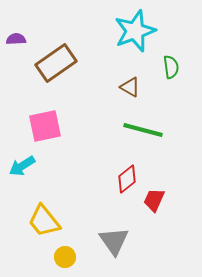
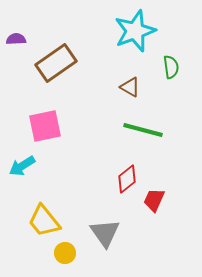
gray triangle: moved 9 px left, 8 px up
yellow circle: moved 4 px up
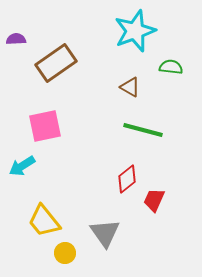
green semicircle: rotated 75 degrees counterclockwise
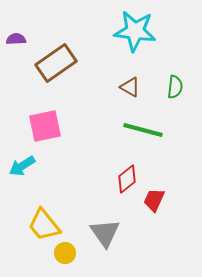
cyan star: rotated 27 degrees clockwise
green semicircle: moved 4 px right, 20 px down; rotated 90 degrees clockwise
yellow trapezoid: moved 4 px down
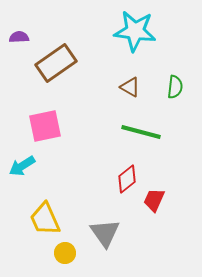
purple semicircle: moved 3 px right, 2 px up
green line: moved 2 px left, 2 px down
yellow trapezoid: moved 1 px right, 6 px up; rotated 15 degrees clockwise
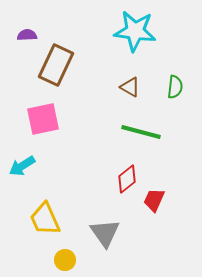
purple semicircle: moved 8 px right, 2 px up
brown rectangle: moved 2 px down; rotated 30 degrees counterclockwise
pink square: moved 2 px left, 7 px up
yellow circle: moved 7 px down
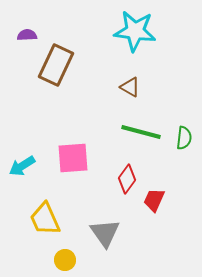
green semicircle: moved 9 px right, 51 px down
pink square: moved 30 px right, 39 px down; rotated 8 degrees clockwise
red diamond: rotated 16 degrees counterclockwise
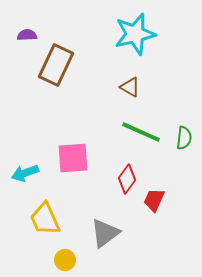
cyan star: moved 3 px down; rotated 21 degrees counterclockwise
green line: rotated 9 degrees clockwise
cyan arrow: moved 3 px right, 7 px down; rotated 12 degrees clockwise
gray triangle: rotated 28 degrees clockwise
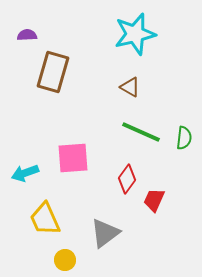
brown rectangle: moved 3 px left, 7 px down; rotated 9 degrees counterclockwise
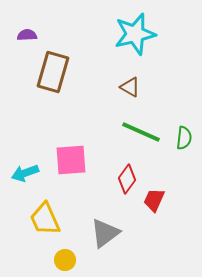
pink square: moved 2 px left, 2 px down
